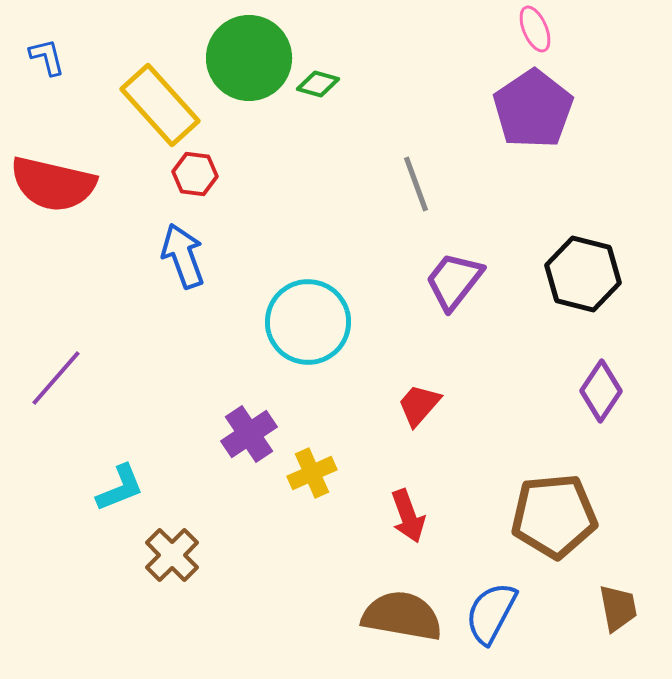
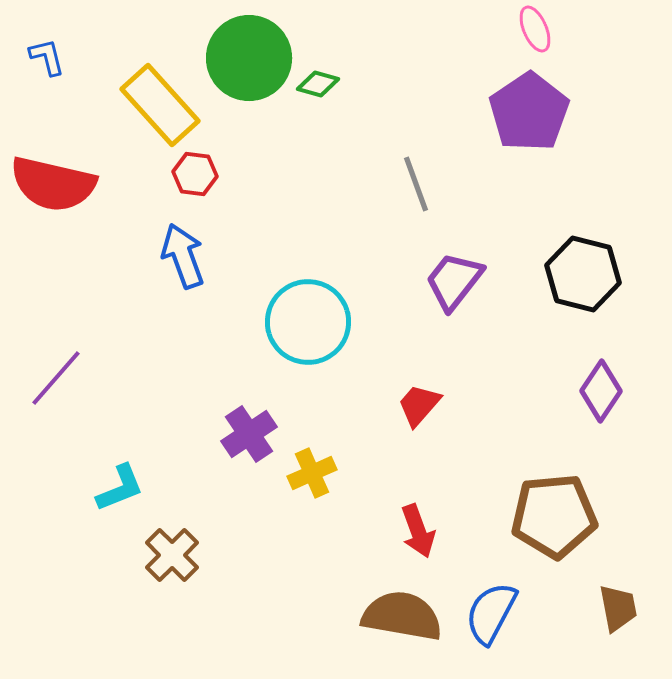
purple pentagon: moved 4 px left, 3 px down
red arrow: moved 10 px right, 15 px down
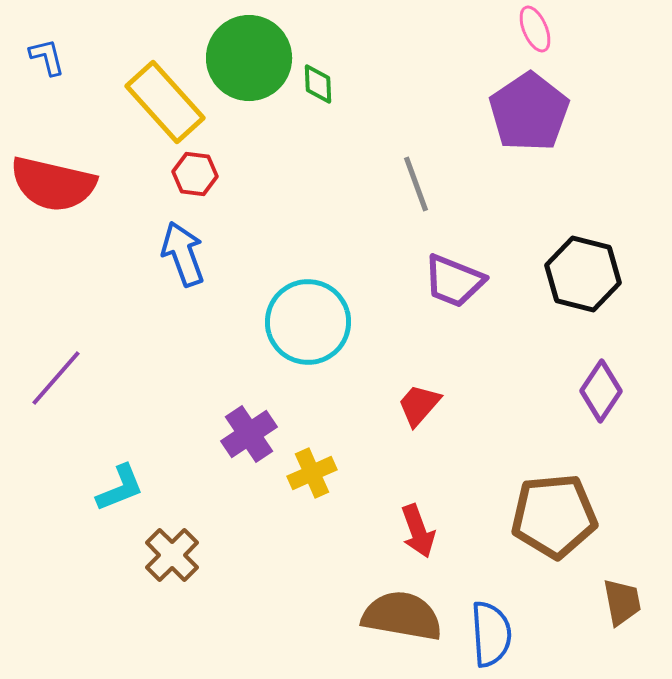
green diamond: rotated 72 degrees clockwise
yellow rectangle: moved 5 px right, 3 px up
blue arrow: moved 2 px up
purple trapezoid: rotated 106 degrees counterclockwise
brown trapezoid: moved 4 px right, 6 px up
blue semicircle: moved 21 px down; rotated 148 degrees clockwise
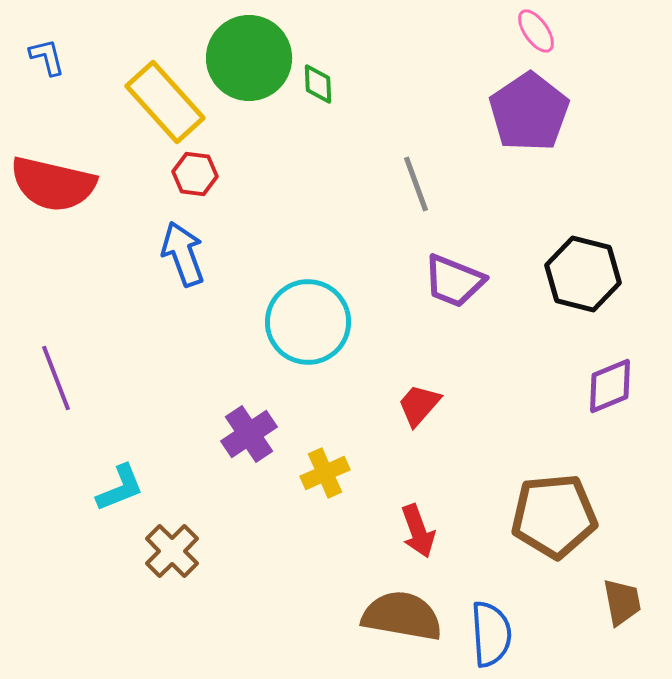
pink ellipse: moved 1 px right, 2 px down; rotated 12 degrees counterclockwise
purple line: rotated 62 degrees counterclockwise
purple diamond: moved 9 px right, 5 px up; rotated 34 degrees clockwise
yellow cross: moved 13 px right
brown cross: moved 4 px up
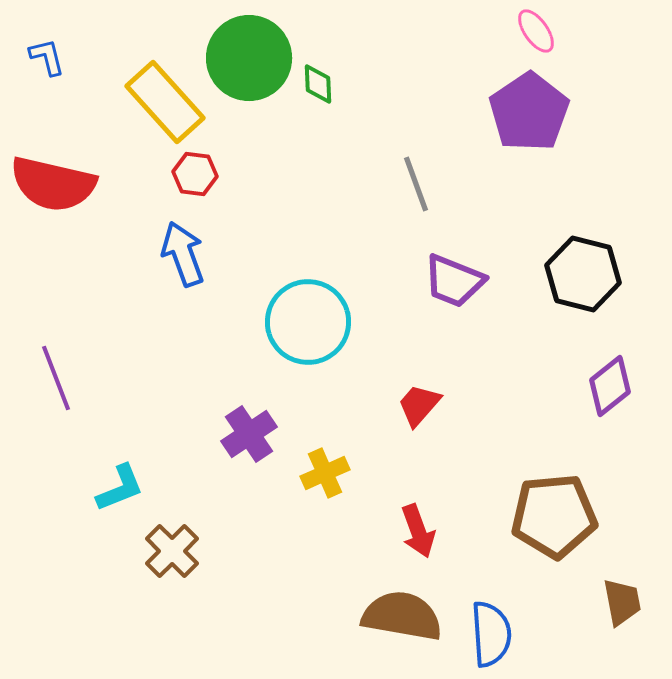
purple diamond: rotated 16 degrees counterclockwise
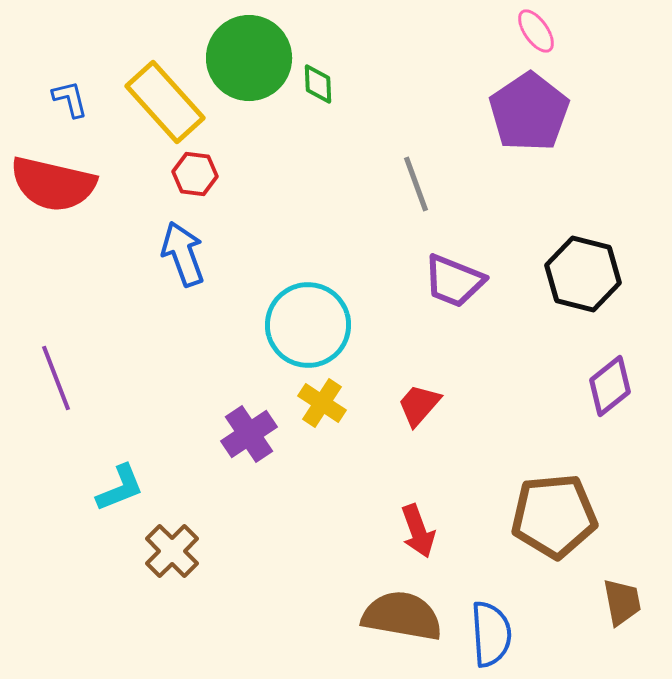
blue L-shape: moved 23 px right, 42 px down
cyan circle: moved 3 px down
yellow cross: moved 3 px left, 70 px up; rotated 33 degrees counterclockwise
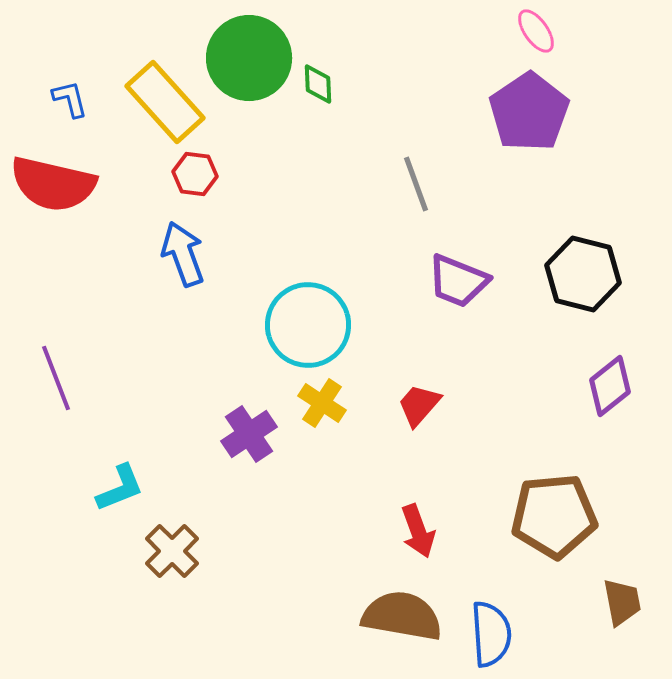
purple trapezoid: moved 4 px right
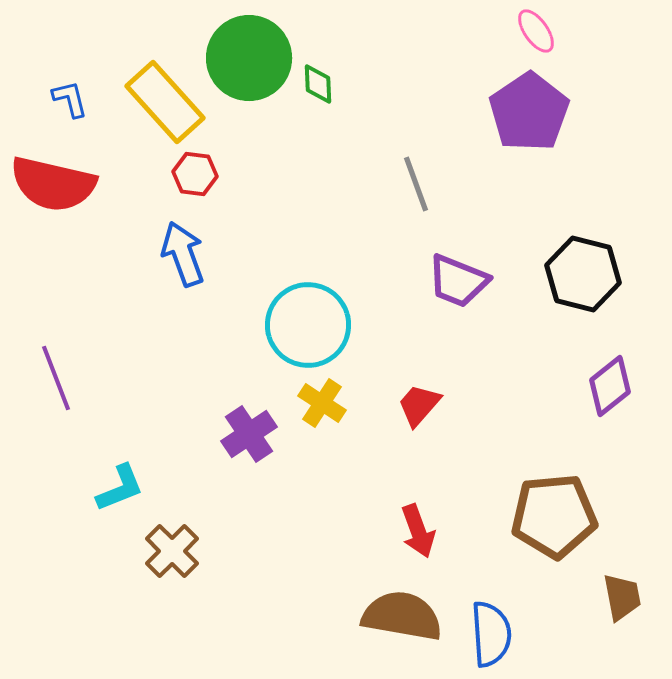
brown trapezoid: moved 5 px up
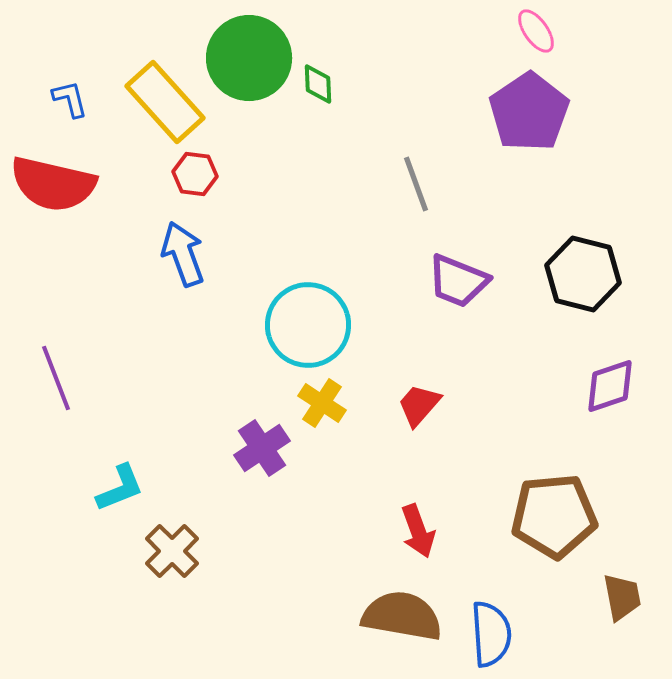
purple diamond: rotated 20 degrees clockwise
purple cross: moved 13 px right, 14 px down
